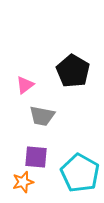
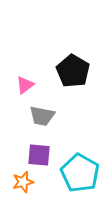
purple square: moved 3 px right, 2 px up
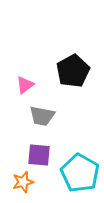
black pentagon: rotated 12 degrees clockwise
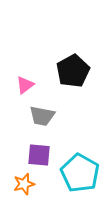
orange star: moved 1 px right, 2 px down
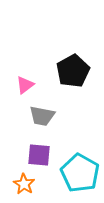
orange star: rotated 25 degrees counterclockwise
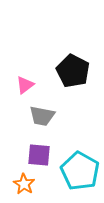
black pentagon: rotated 16 degrees counterclockwise
cyan pentagon: moved 2 px up
